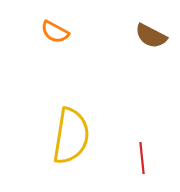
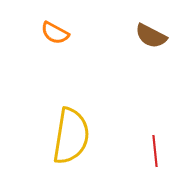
orange semicircle: moved 1 px down
red line: moved 13 px right, 7 px up
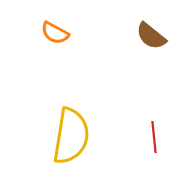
brown semicircle: rotated 12 degrees clockwise
red line: moved 1 px left, 14 px up
